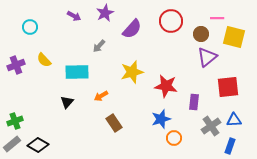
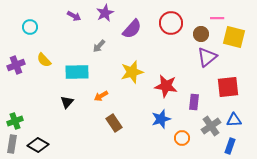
red circle: moved 2 px down
orange circle: moved 8 px right
gray rectangle: rotated 42 degrees counterclockwise
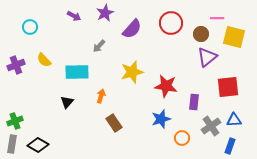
orange arrow: rotated 136 degrees clockwise
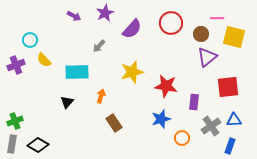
cyan circle: moved 13 px down
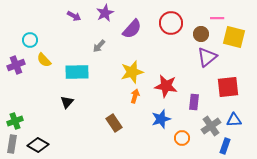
orange arrow: moved 34 px right
blue rectangle: moved 5 px left
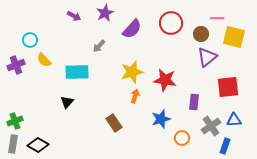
red star: moved 1 px left, 6 px up
gray rectangle: moved 1 px right
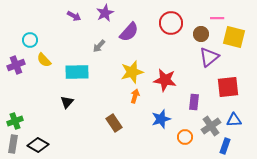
purple semicircle: moved 3 px left, 3 px down
purple triangle: moved 2 px right
orange circle: moved 3 px right, 1 px up
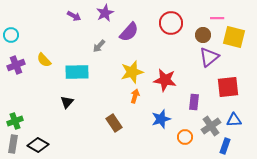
brown circle: moved 2 px right, 1 px down
cyan circle: moved 19 px left, 5 px up
